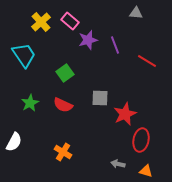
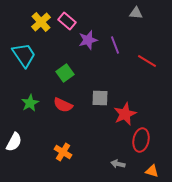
pink rectangle: moved 3 px left
orange triangle: moved 6 px right
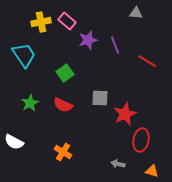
yellow cross: rotated 30 degrees clockwise
white semicircle: rotated 90 degrees clockwise
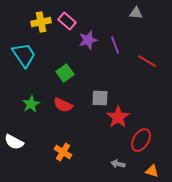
green star: moved 1 px right, 1 px down
red star: moved 7 px left, 3 px down; rotated 10 degrees counterclockwise
red ellipse: rotated 20 degrees clockwise
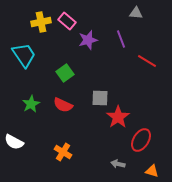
purple line: moved 6 px right, 6 px up
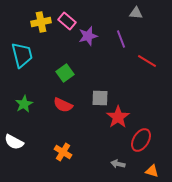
purple star: moved 4 px up
cyan trapezoid: moved 2 px left; rotated 20 degrees clockwise
green star: moved 7 px left
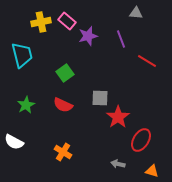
green star: moved 2 px right, 1 px down
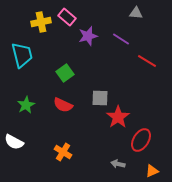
pink rectangle: moved 4 px up
purple line: rotated 36 degrees counterclockwise
orange triangle: rotated 40 degrees counterclockwise
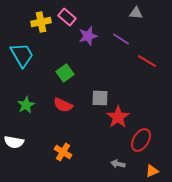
cyan trapezoid: rotated 16 degrees counterclockwise
white semicircle: rotated 18 degrees counterclockwise
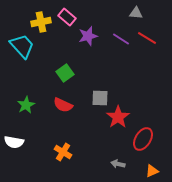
cyan trapezoid: moved 9 px up; rotated 12 degrees counterclockwise
red line: moved 23 px up
red ellipse: moved 2 px right, 1 px up
